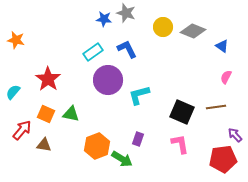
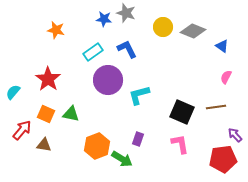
orange star: moved 40 px right, 10 px up
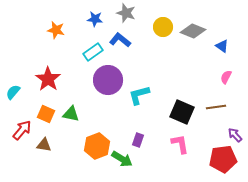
blue star: moved 9 px left
blue L-shape: moved 7 px left, 9 px up; rotated 25 degrees counterclockwise
purple rectangle: moved 1 px down
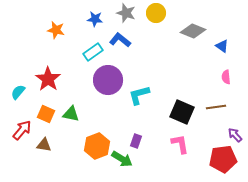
yellow circle: moved 7 px left, 14 px up
pink semicircle: rotated 32 degrees counterclockwise
cyan semicircle: moved 5 px right
purple rectangle: moved 2 px left, 1 px down
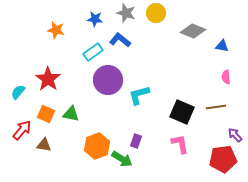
blue triangle: rotated 24 degrees counterclockwise
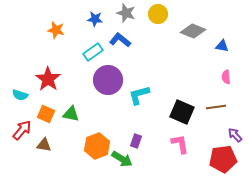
yellow circle: moved 2 px right, 1 px down
cyan semicircle: moved 2 px right, 3 px down; rotated 112 degrees counterclockwise
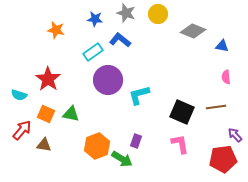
cyan semicircle: moved 1 px left
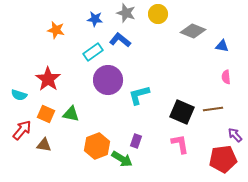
brown line: moved 3 px left, 2 px down
